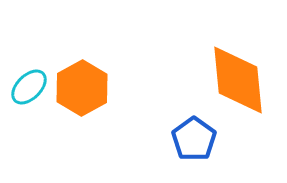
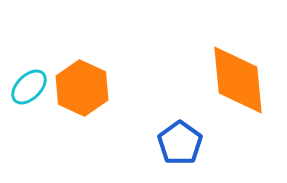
orange hexagon: rotated 6 degrees counterclockwise
blue pentagon: moved 14 px left, 4 px down
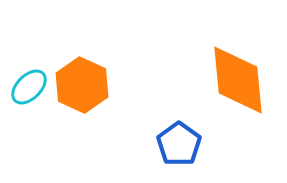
orange hexagon: moved 3 px up
blue pentagon: moved 1 px left, 1 px down
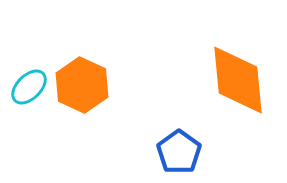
blue pentagon: moved 8 px down
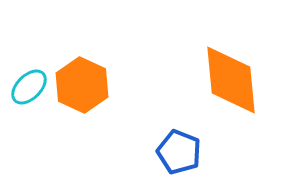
orange diamond: moved 7 px left
blue pentagon: rotated 15 degrees counterclockwise
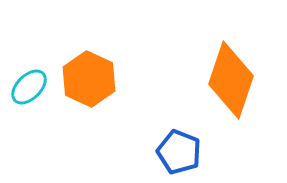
orange diamond: rotated 24 degrees clockwise
orange hexagon: moved 7 px right, 6 px up
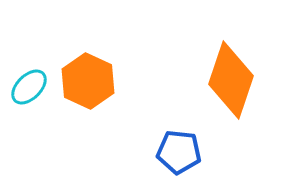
orange hexagon: moved 1 px left, 2 px down
blue pentagon: rotated 15 degrees counterclockwise
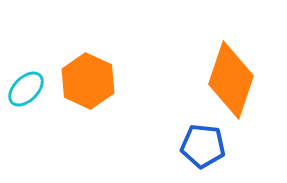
cyan ellipse: moved 3 px left, 2 px down
blue pentagon: moved 24 px right, 6 px up
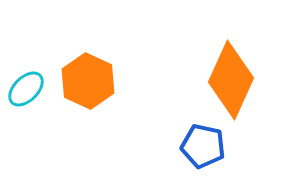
orange diamond: rotated 6 degrees clockwise
blue pentagon: rotated 6 degrees clockwise
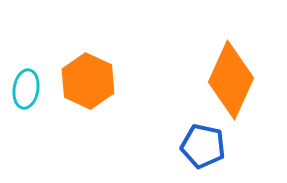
cyan ellipse: rotated 36 degrees counterclockwise
